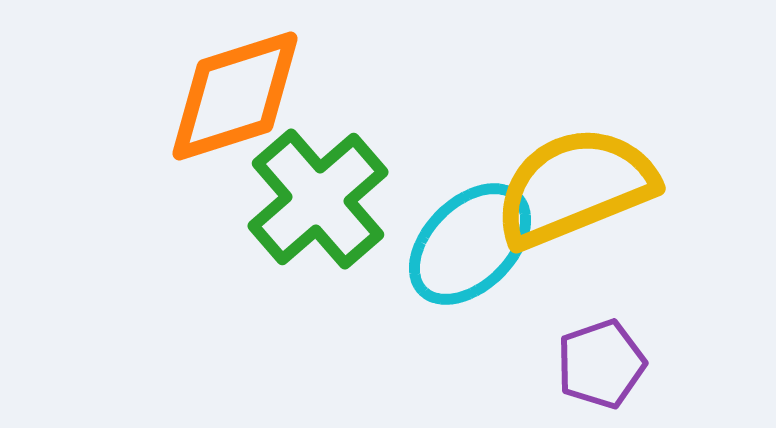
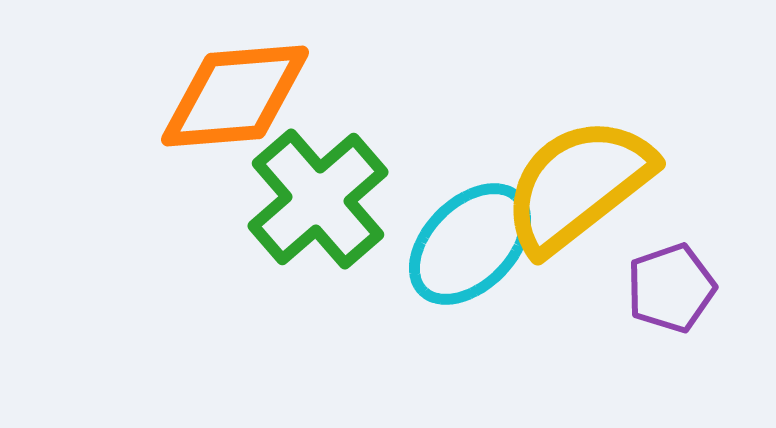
orange diamond: rotated 13 degrees clockwise
yellow semicircle: moved 3 px right, 2 px up; rotated 16 degrees counterclockwise
purple pentagon: moved 70 px right, 76 px up
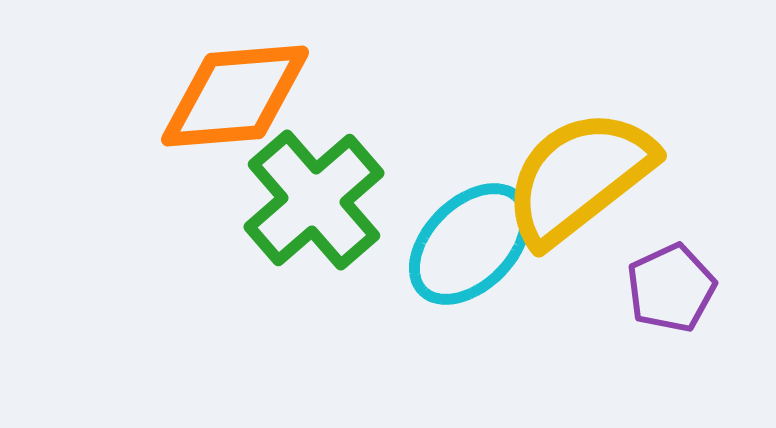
yellow semicircle: moved 1 px right, 8 px up
green cross: moved 4 px left, 1 px down
purple pentagon: rotated 6 degrees counterclockwise
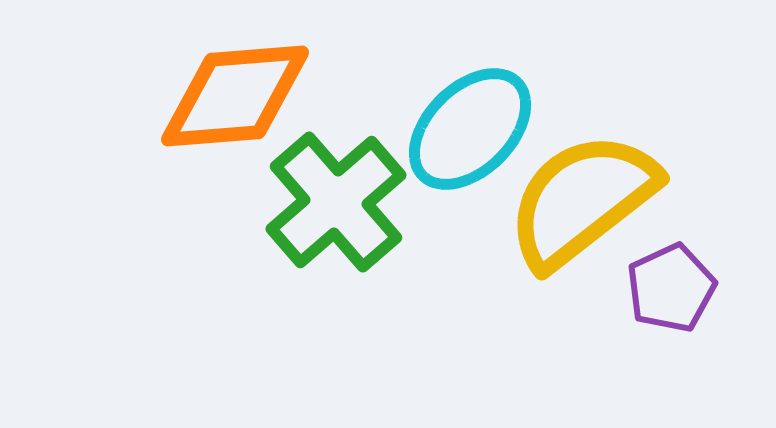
yellow semicircle: moved 3 px right, 23 px down
green cross: moved 22 px right, 2 px down
cyan ellipse: moved 115 px up
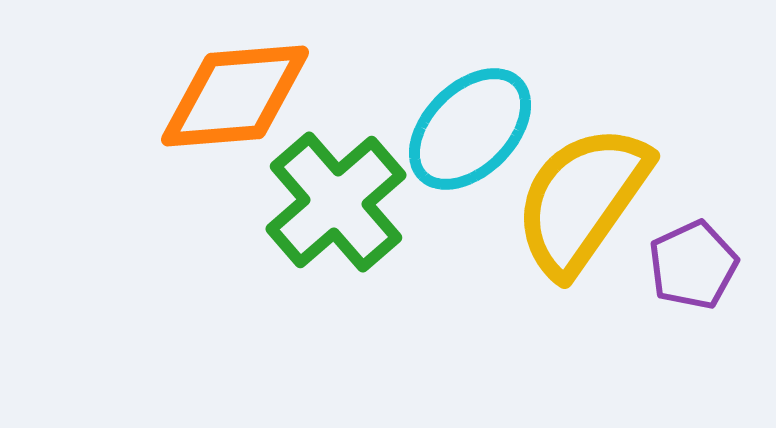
yellow semicircle: rotated 17 degrees counterclockwise
purple pentagon: moved 22 px right, 23 px up
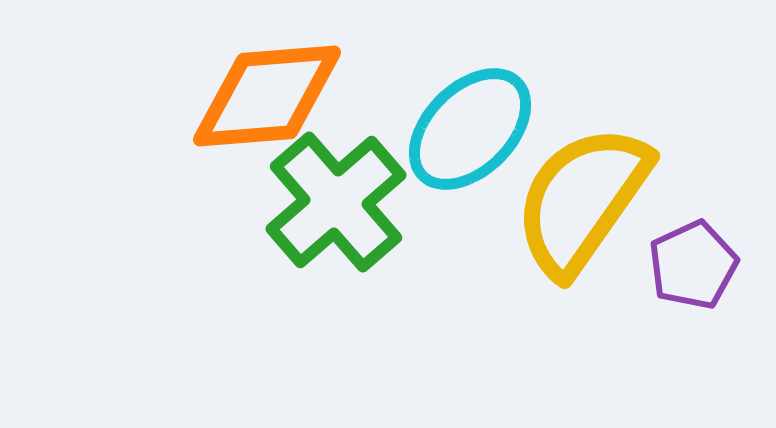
orange diamond: moved 32 px right
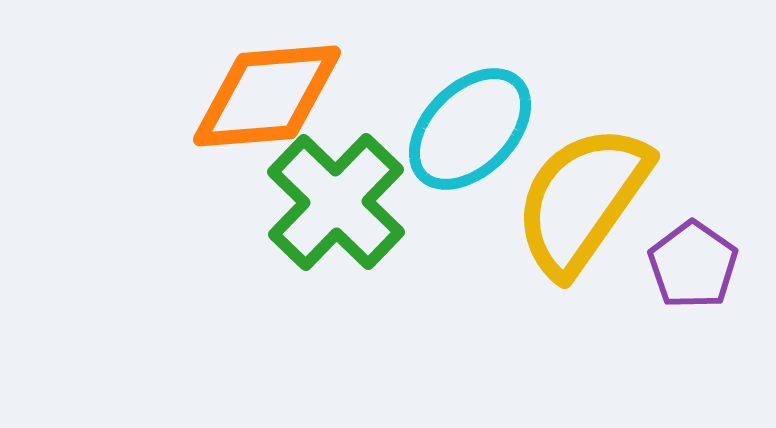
green cross: rotated 5 degrees counterclockwise
purple pentagon: rotated 12 degrees counterclockwise
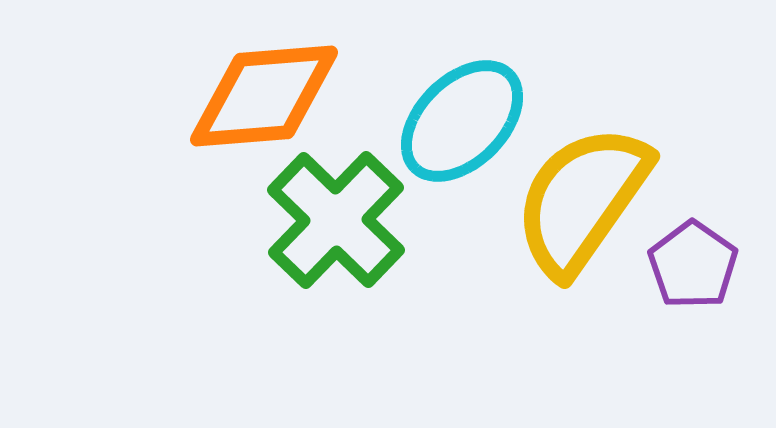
orange diamond: moved 3 px left
cyan ellipse: moved 8 px left, 8 px up
green cross: moved 18 px down
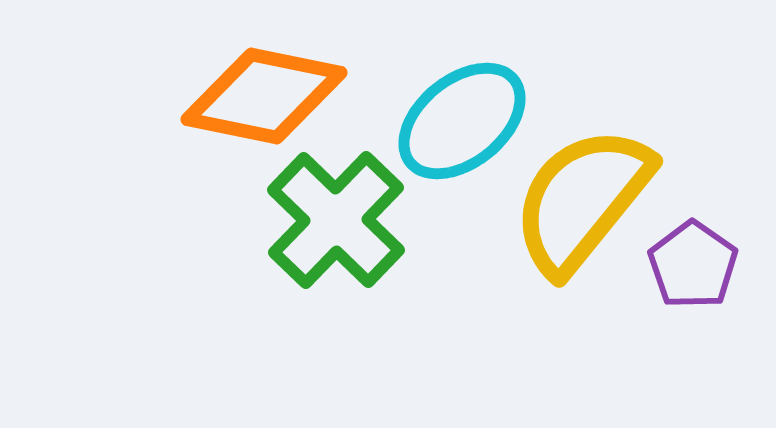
orange diamond: rotated 16 degrees clockwise
cyan ellipse: rotated 6 degrees clockwise
yellow semicircle: rotated 4 degrees clockwise
